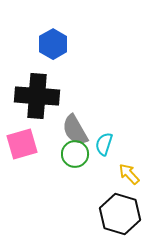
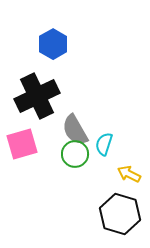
black cross: rotated 30 degrees counterclockwise
yellow arrow: rotated 20 degrees counterclockwise
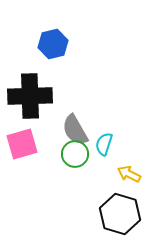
blue hexagon: rotated 16 degrees clockwise
black cross: moved 7 px left; rotated 24 degrees clockwise
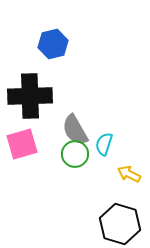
black hexagon: moved 10 px down
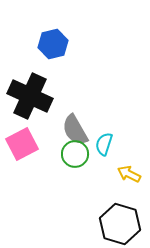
black cross: rotated 27 degrees clockwise
pink square: rotated 12 degrees counterclockwise
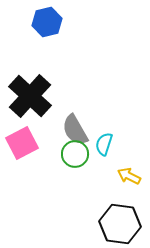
blue hexagon: moved 6 px left, 22 px up
black cross: rotated 18 degrees clockwise
pink square: moved 1 px up
yellow arrow: moved 2 px down
black hexagon: rotated 9 degrees counterclockwise
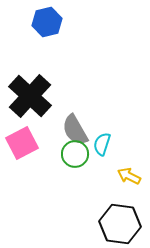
cyan semicircle: moved 2 px left
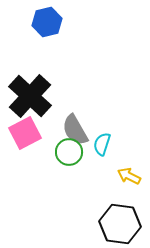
pink square: moved 3 px right, 10 px up
green circle: moved 6 px left, 2 px up
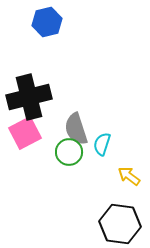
black cross: moved 1 px left, 1 px down; rotated 33 degrees clockwise
gray semicircle: moved 1 px right, 1 px up; rotated 12 degrees clockwise
yellow arrow: rotated 10 degrees clockwise
